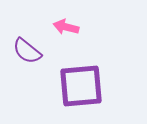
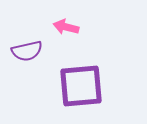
purple semicircle: rotated 52 degrees counterclockwise
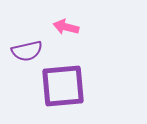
purple square: moved 18 px left
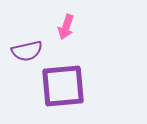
pink arrow: rotated 85 degrees counterclockwise
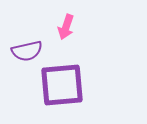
purple square: moved 1 px left, 1 px up
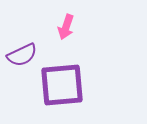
purple semicircle: moved 5 px left, 4 px down; rotated 12 degrees counterclockwise
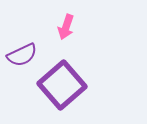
purple square: rotated 36 degrees counterclockwise
